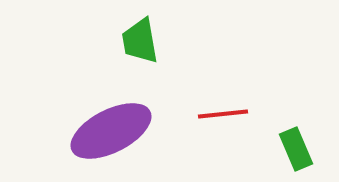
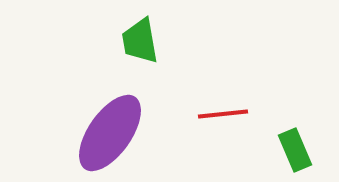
purple ellipse: moved 1 px left, 2 px down; rotated 28 degrees counterclockwise
green rectangle: moved 1 px left, 1 px down
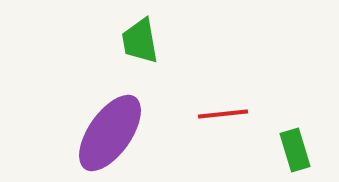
green rectangle: rotated 6 degrees clockwise
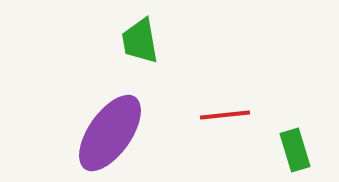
red line: moved 2 px right, 1 px down
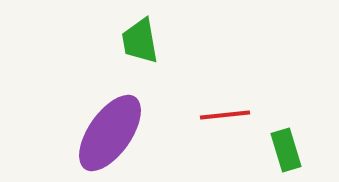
green rectangle: moved 9 px left
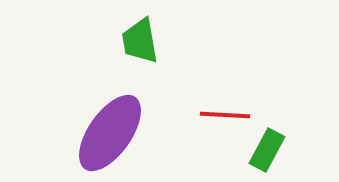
red line: rotated 9 degrees clockwise
green rectangle: moved 19 px left; rotated 45 degrees clockwise
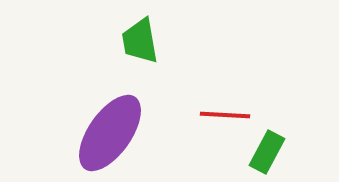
green rectangle: moved 2 px down
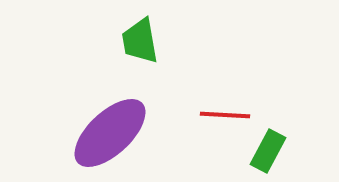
purple ellipse: rotated 12 degrees clockwise
green rectangle: moved 1 px right, 1 px up
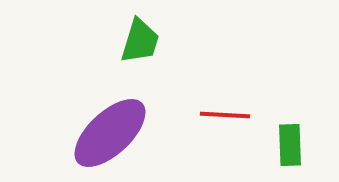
green trapezoid: rotated 153 degrees counterclockwise
green rectangle: moved 22 px right, 6 px up; rotated 30 degrees counterclockwise
